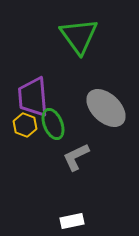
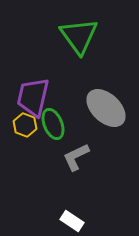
purple trapezoid: rotated 18 degrees clockwise
white rectangle: rotated 45 degrees clockwise
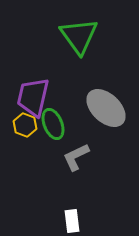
white rectangle: rotated 50 degrees clockwise
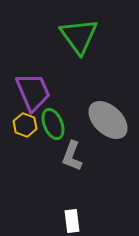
purple trapezoid: moved 5 px up; rotated 144 degrees clockwise
gray ellipse: moved 2 px right, 12 px down
gray L-shape: moved 4 px left, 1 px up; rotated 44 degrees counterclockwise
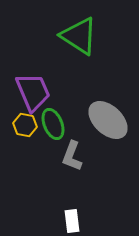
green triangle: rotated 21 degrees counterclockwise
yellow hexagon: rotated 10 degrees counterclockwise
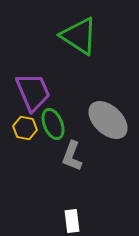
yellow hexagon: moved 3 px down
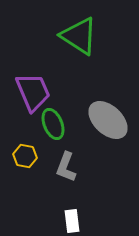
yellow hexagon: moved 28 px down
gray L-shape: moved 6 px left, 11 px down
